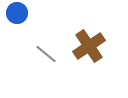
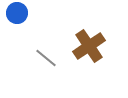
gray line: moved 4 px down
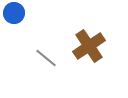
blue circle: moved 3 px left
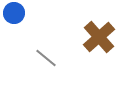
brown cross: moved 10 px right, 9 px up; rotated 8 degrees counterclockwise
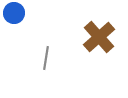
gray line: rotated 60 degrees clockwise
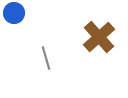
gray line: rotated 25 degrees counterclockwise
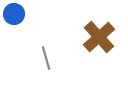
blue circle: moved 1 px down
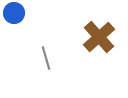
blue circle: moved 1 px up
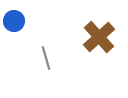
blue circle: moved 8 px down
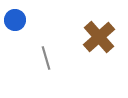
blue circle: moved 1 px right, 1 px up
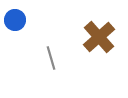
gray line: moved 5 px right
